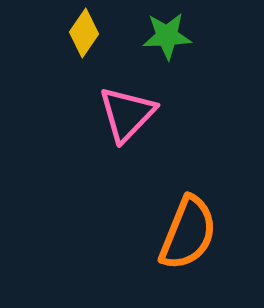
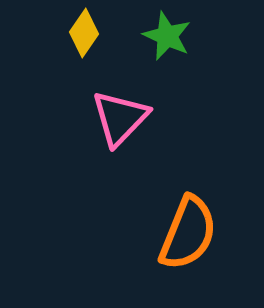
green star: rotated 27 degrees clockwise
pink triangle: moved 7 px left, 4 px down
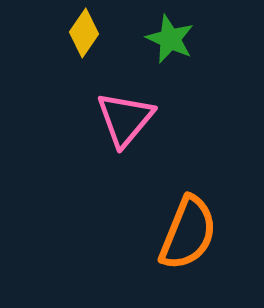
green star: moved 3 px right, 3 px down
pink triangle: moved 5 px right, 1 px down; rotated 4 degrees counterclockwise
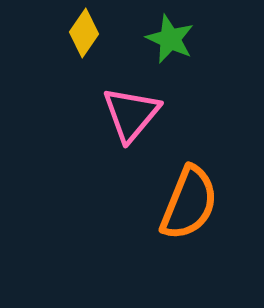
pink triangle: moved 6 px right, 5 px up
orange semicircle: moved 1 px right, 30 px up
